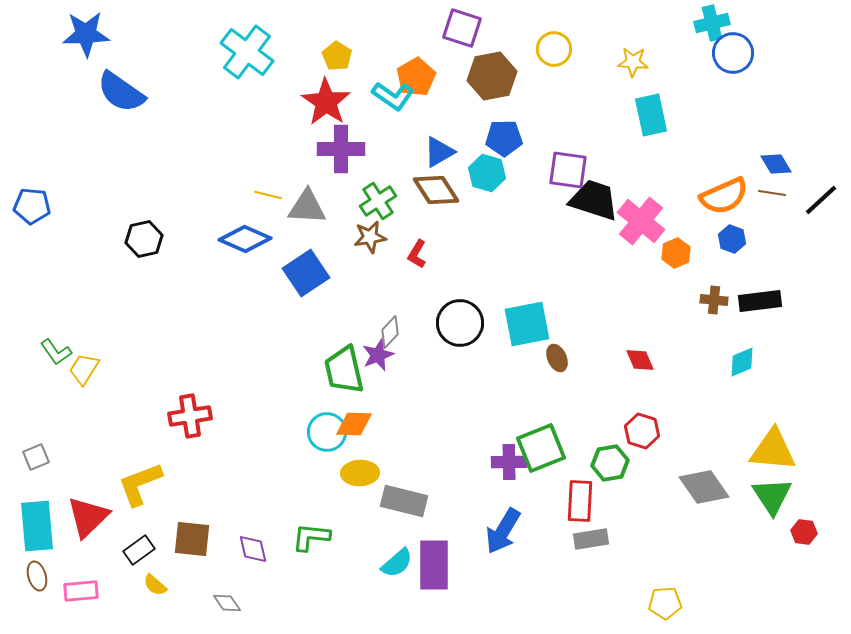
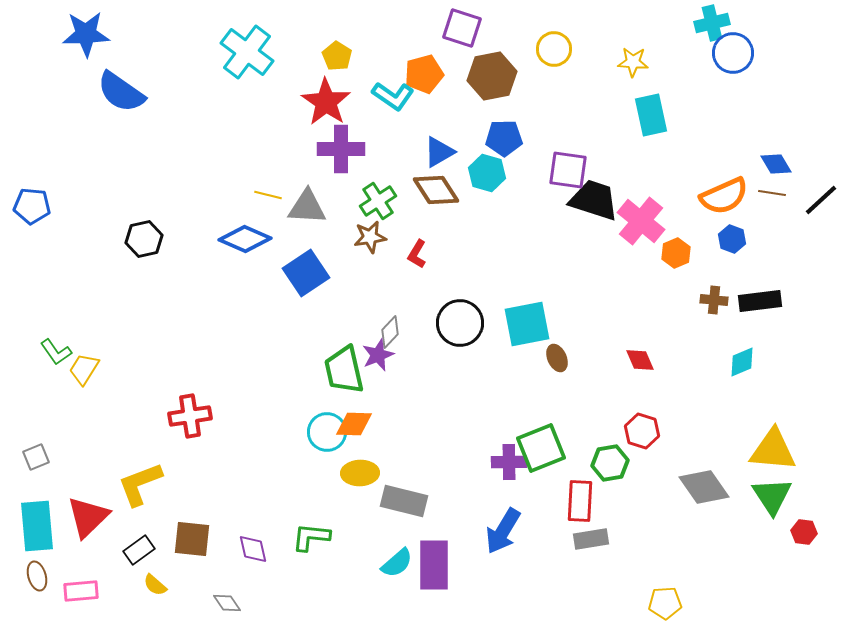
orange pentagon at (416, 77): moved 8 px right, 3 px up; rotated 15 degrees clockwise
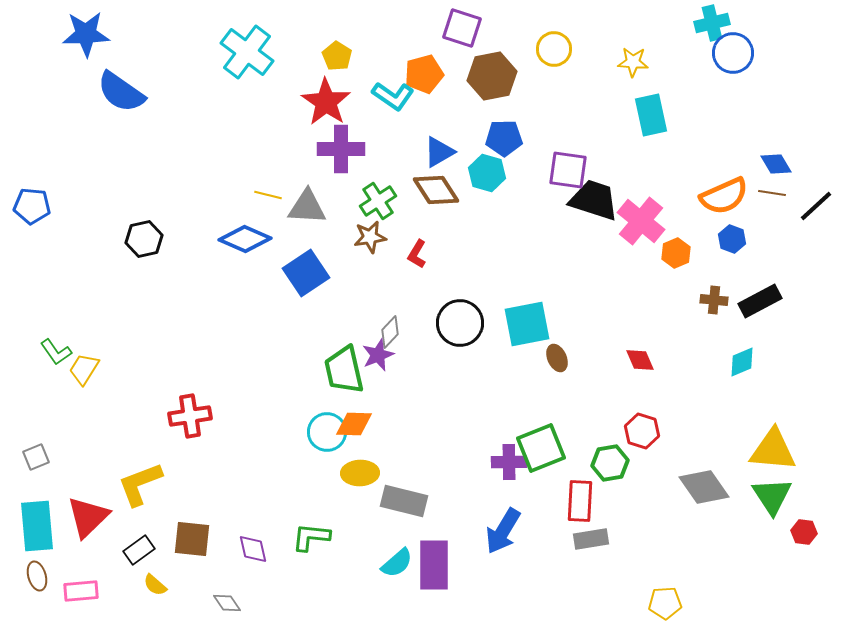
black line at (821, 200): moved 5 px left, 6 px down
black rectangle at (760, 301): rotated 21 degrees counterclockwise
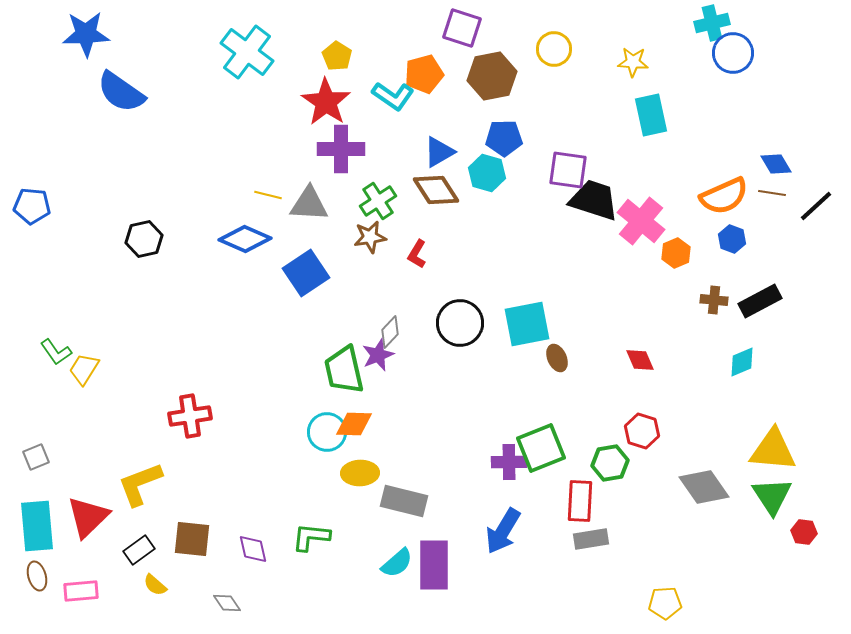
gray triangle at (307, 207): moved 2 px right, 3 px up
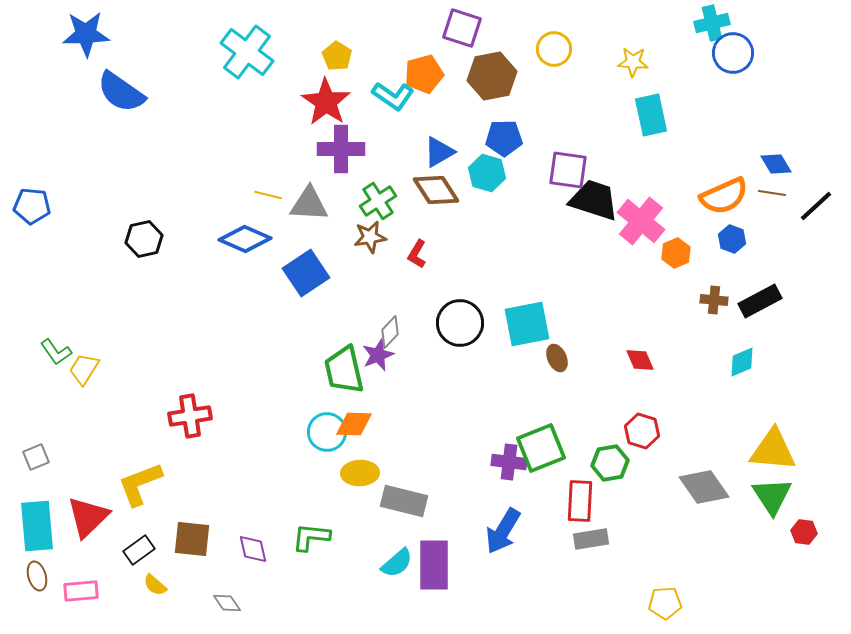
purple cross at (509, 462): rotated 8 degrees clockwise
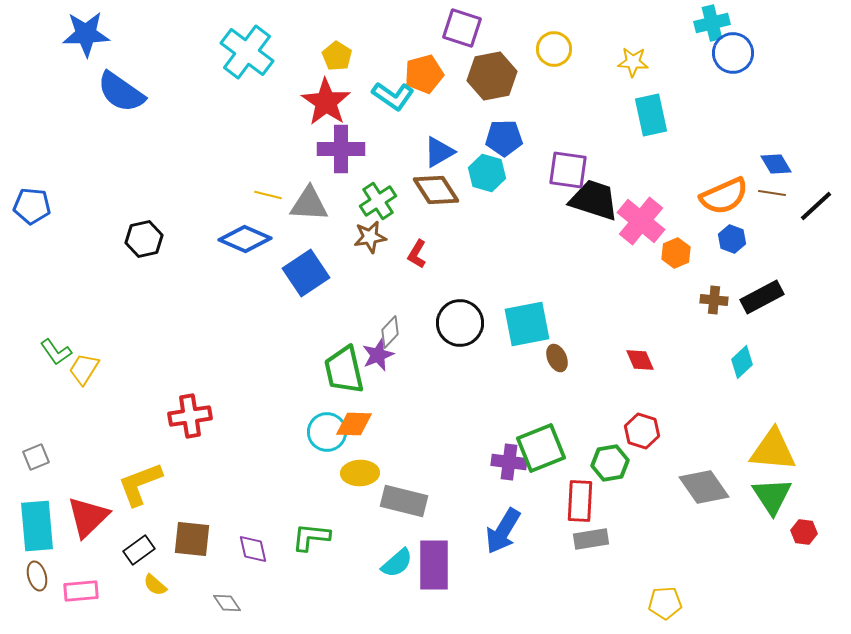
black rectangle at (760, 301): moved 2 px right, 4 px up
cyan diamond at (742, 362): rotated 20 degrees counterclockwise
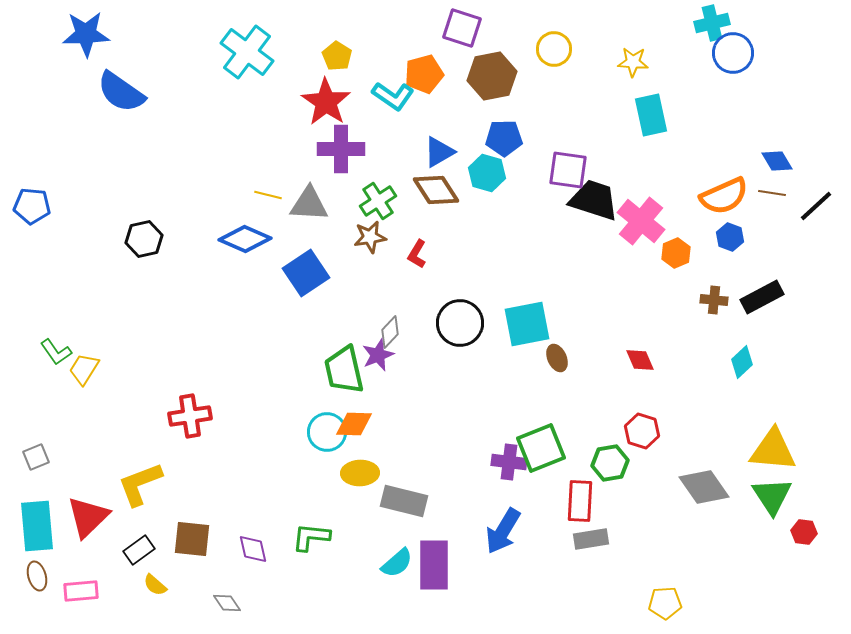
blue diamond at (776, 164): moved 1 px right, 3 px up
blue hexagon at (732, 239): moved 2 px left, 2 px up
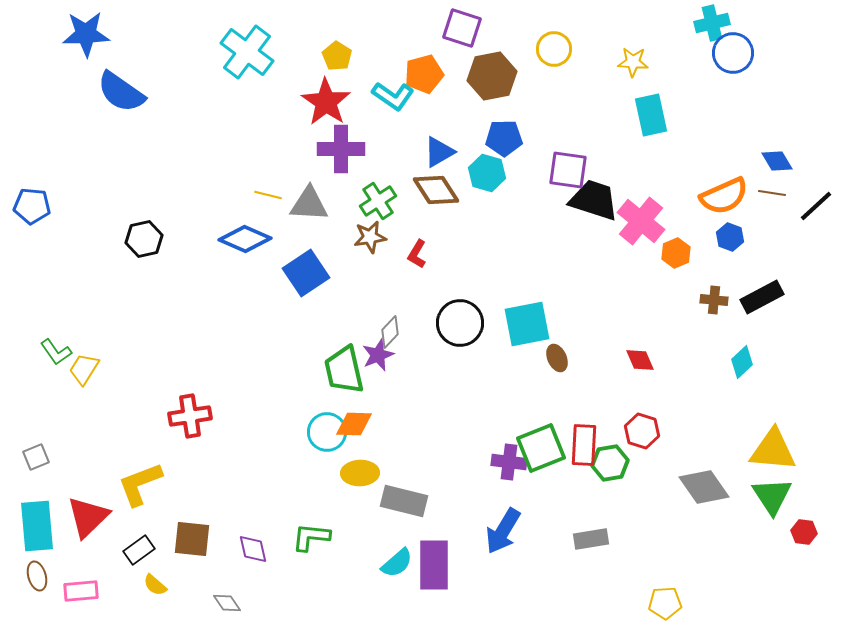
red rectangle at (580, 501): moved 4 px right, 56 px up
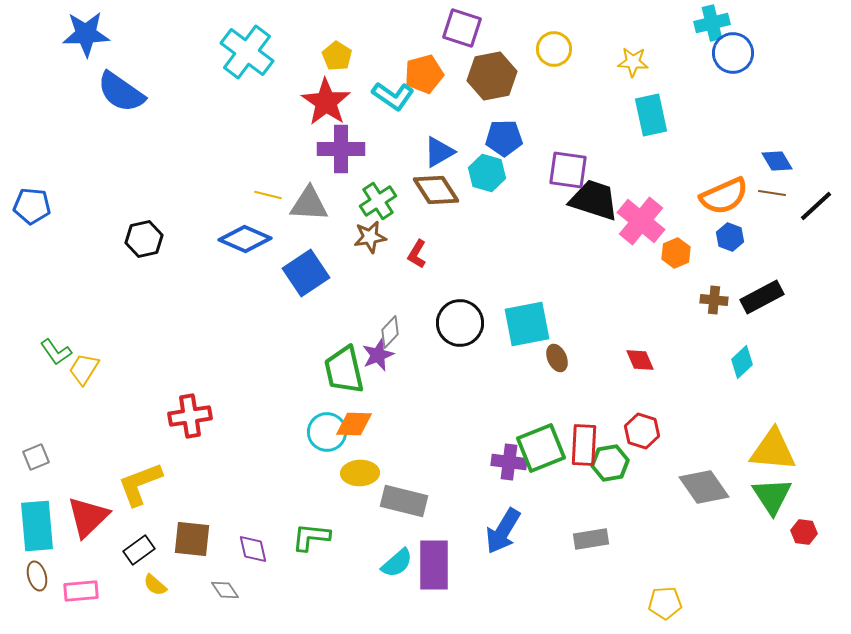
gray diamond at (227, 603): moved 2 px left, 13 px up
